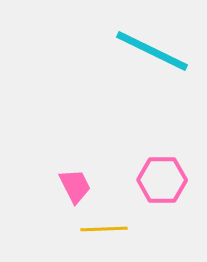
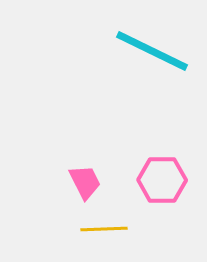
pink trapezoid: moved 10 px right, 4 px up
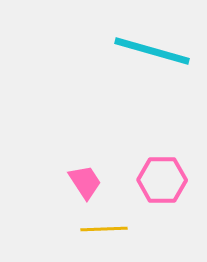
cyan line: rotated 10 degrees counterclockwise
pink trapezoid: rotated 6 degrees counterclockwise
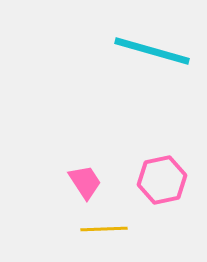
pink hexagon: rotated 12 degrees counterclockwise
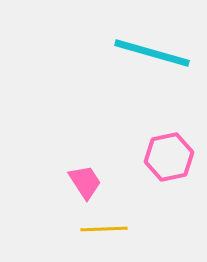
cyan line: moved 2 px down
pink hexagon: moved 7 px right, 23 px up
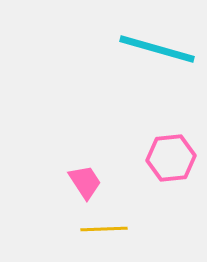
cyan line: moved 5 px right, 4 px up
pink hexagon: moved 2 px right, 1 px down; rotated 6 degrees clockwise
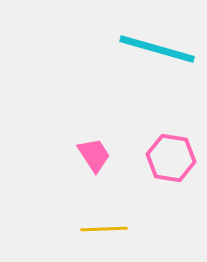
pink hexagon: rotated 15 degrees clockwise
pink trapezoid: moved 9 px right, 27 px up
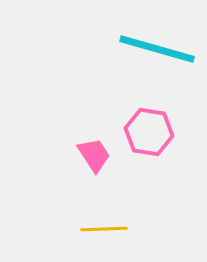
pink hexagon: moved 22 px left, 26 px up
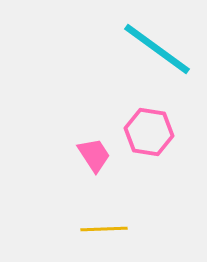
cyan line: rotated 20 degrees clockwise
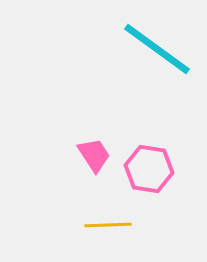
pink hexagon: moved 37 px down
yellow line: moved 4 px right, 4 px up
